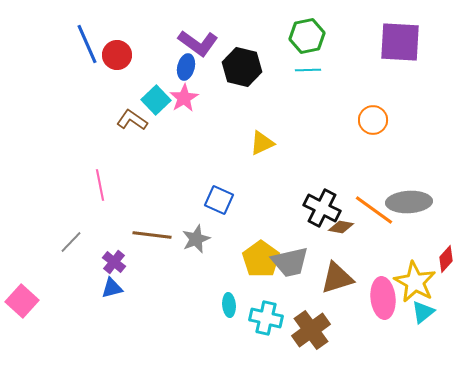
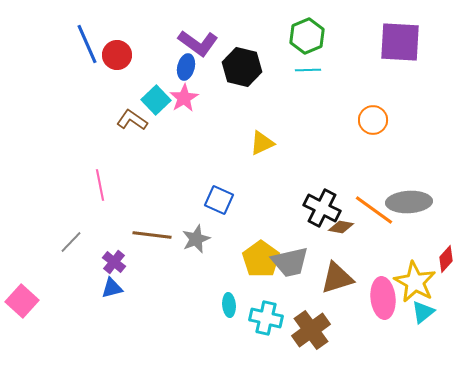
green hexagon: rotated 12 degrees counterclockwise
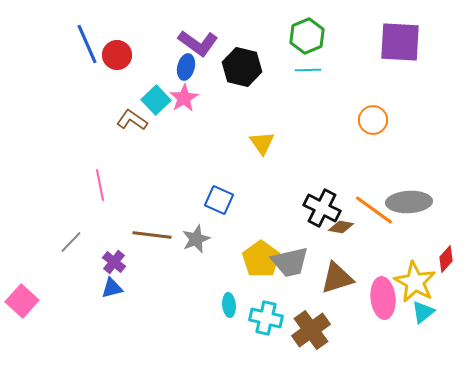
yellow triangle: rotated 40 degrees counterclockwise
